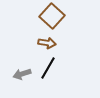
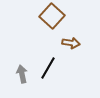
brown arrow: moved 24 px right
gray arrow: rotated 96 degrees clockwise
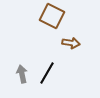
brown square: rotated 15 degrees counterclockwise
black line: moved 1 px left, 5 px down
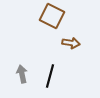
black line: moved 3 px right, 3 px down; rotated 15 degrees counterclockwise
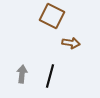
gray arrow: rotated 18 degrees clockwise
